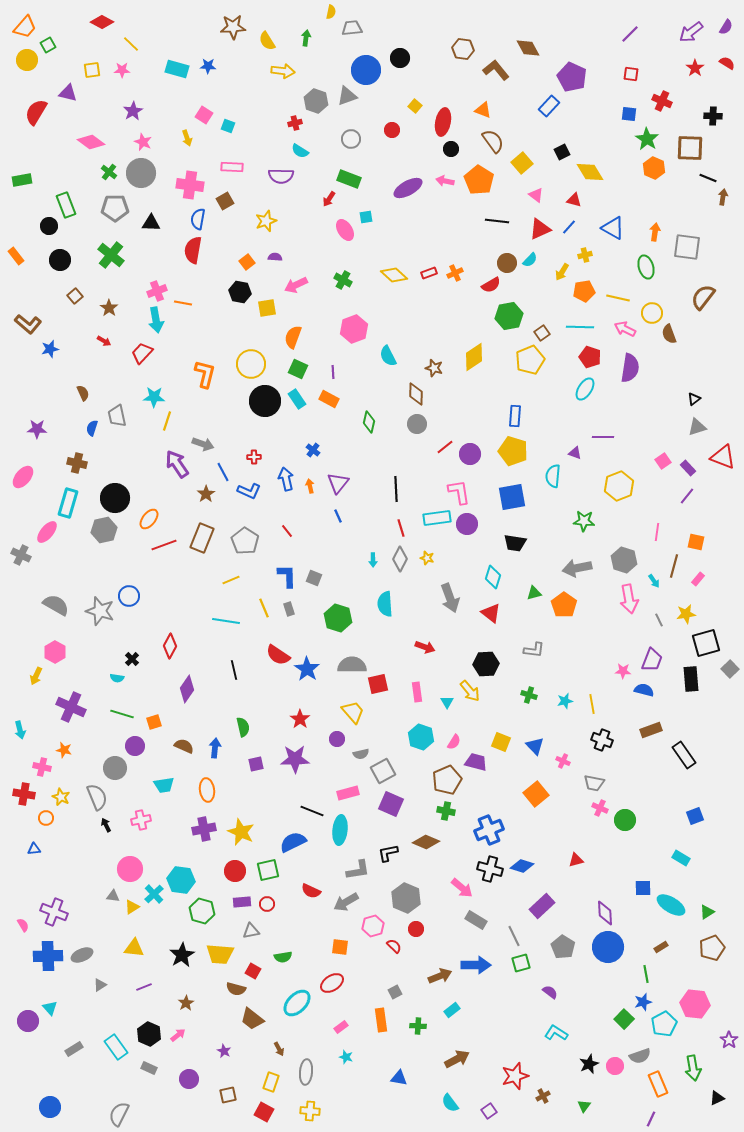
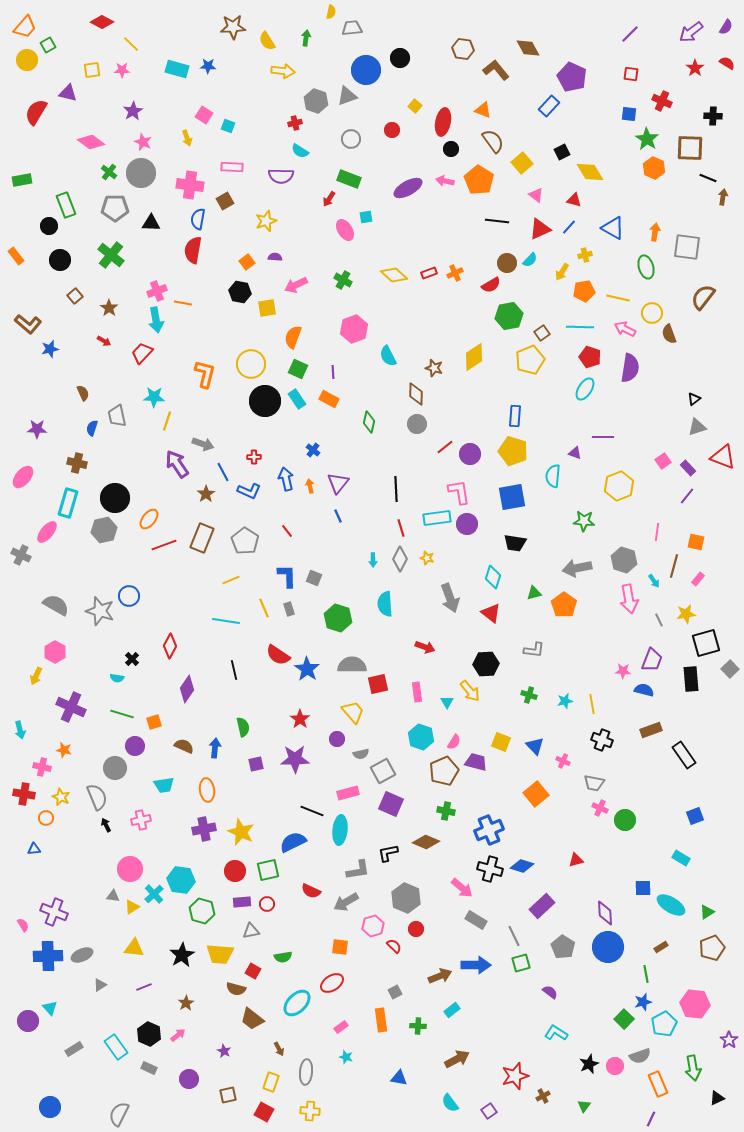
brown pentagon at (447, 780): moved 3 px left, 9 px up
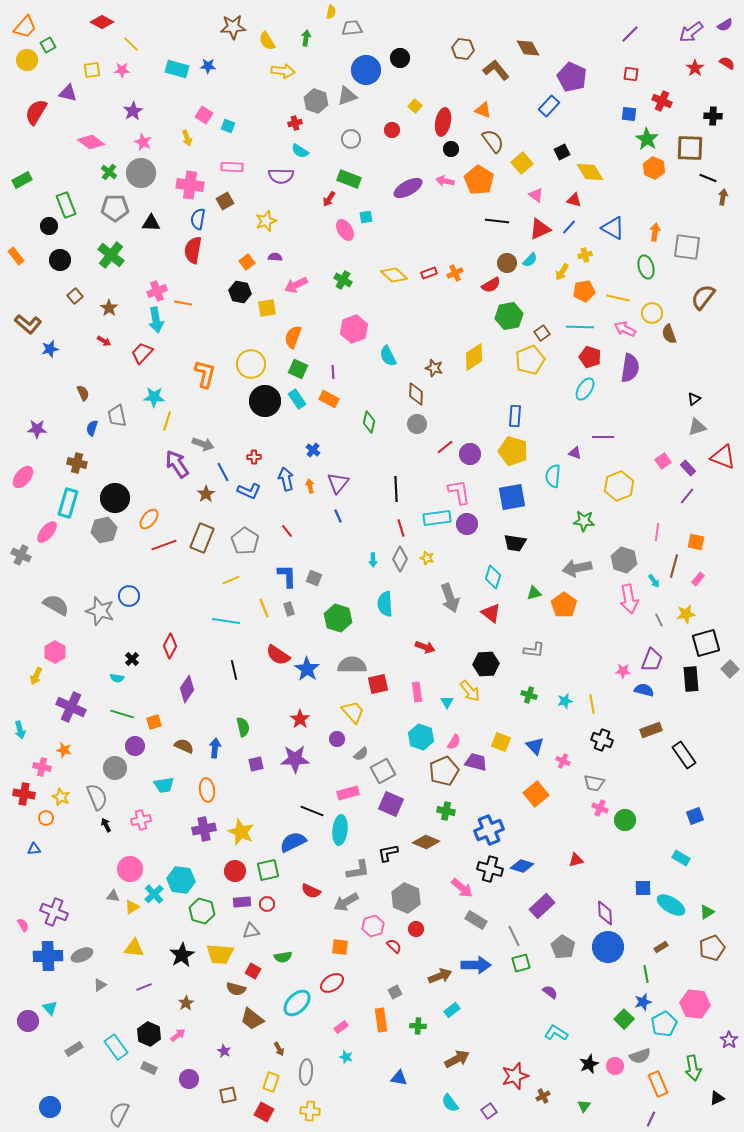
purple semicircle at (726, 27): moved 1 px left, 2 px up; rotated 28 degrees clockwise
green rectangle at (22, 180): rotated 18 degrees counterclockwise
gray semicircle at (361, 754): rotated 28 degrees counterclockwise
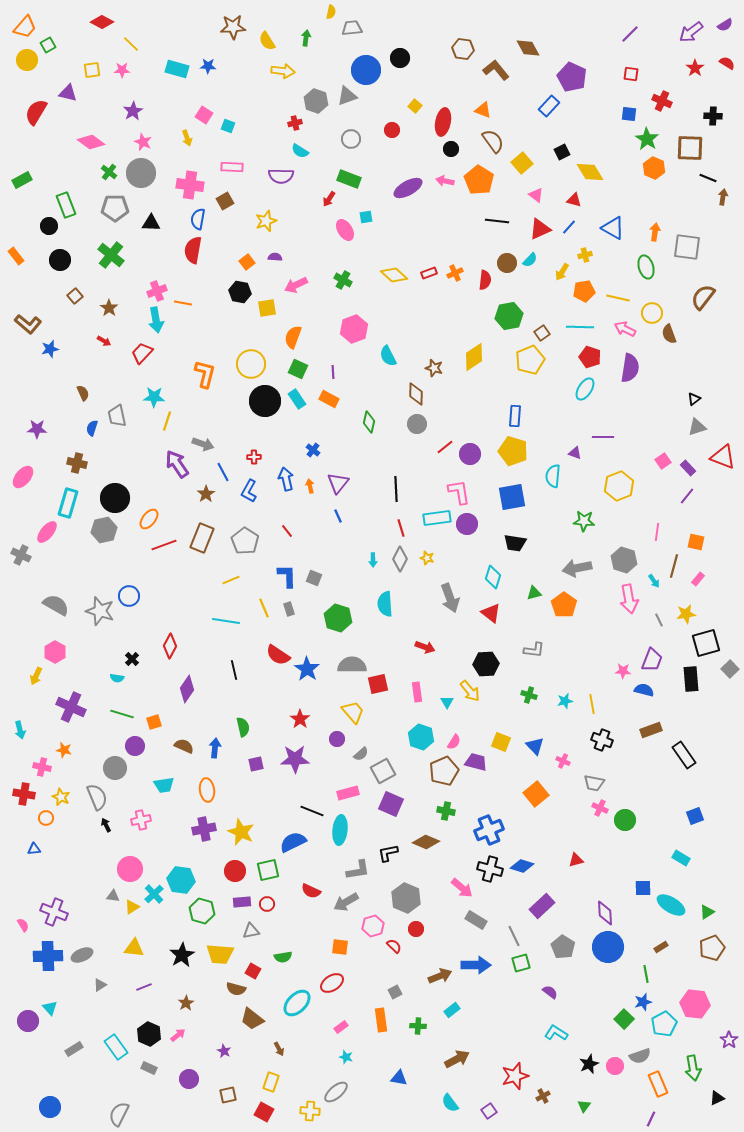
red semicircle at (491, 285): moved 6 px left, 5 px up; rotated 54 degrees counterclockwise
blue L-shape at (249, 491): rotated 95 degrees clockwise
gray ellipse at (306, 1072): moved 30 px right, 20 px down; rotated 45 degrees clockwise
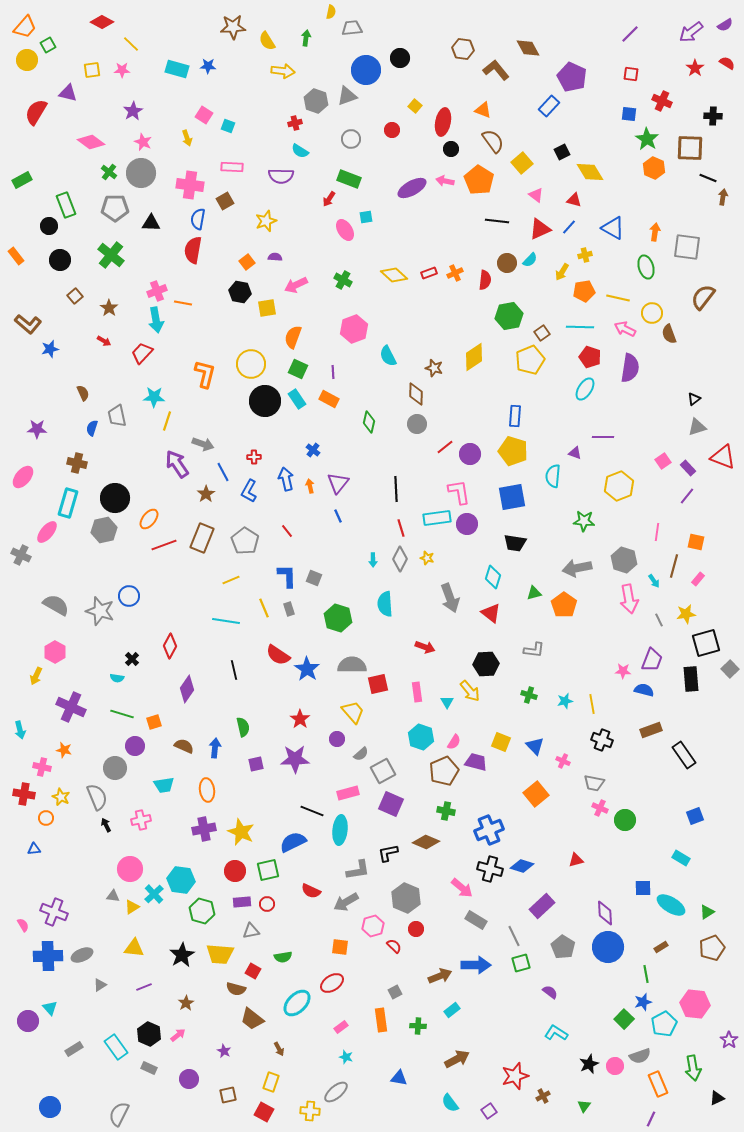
purple ellipse at (408, 188): moved 4 px right
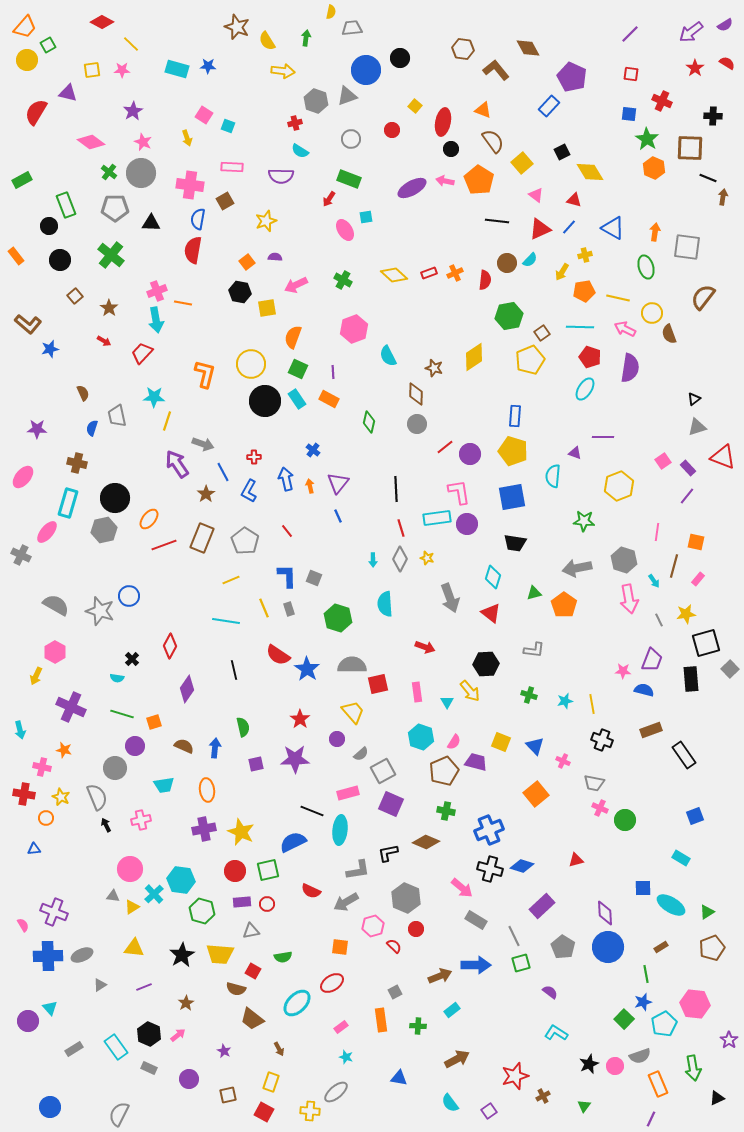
brown star at (233, 27): moved 4 px right; rotated 25 degrees clockwise
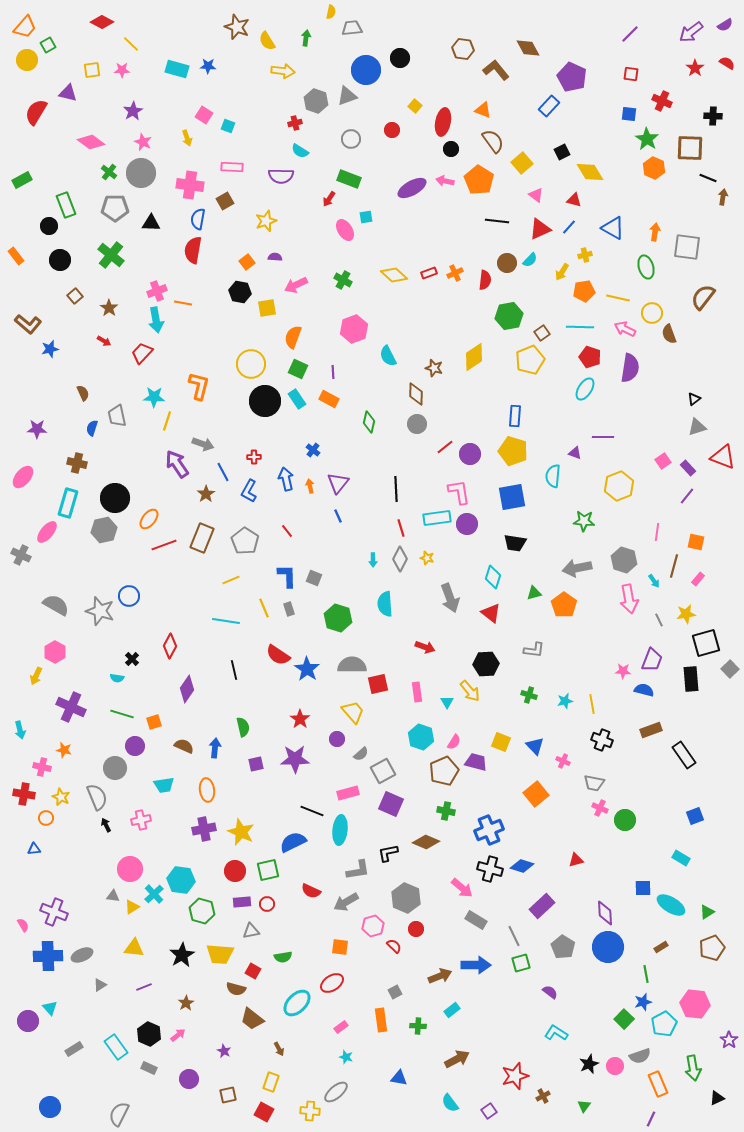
orange L-shape at (205, 374): moved 6 px left, 12 px down
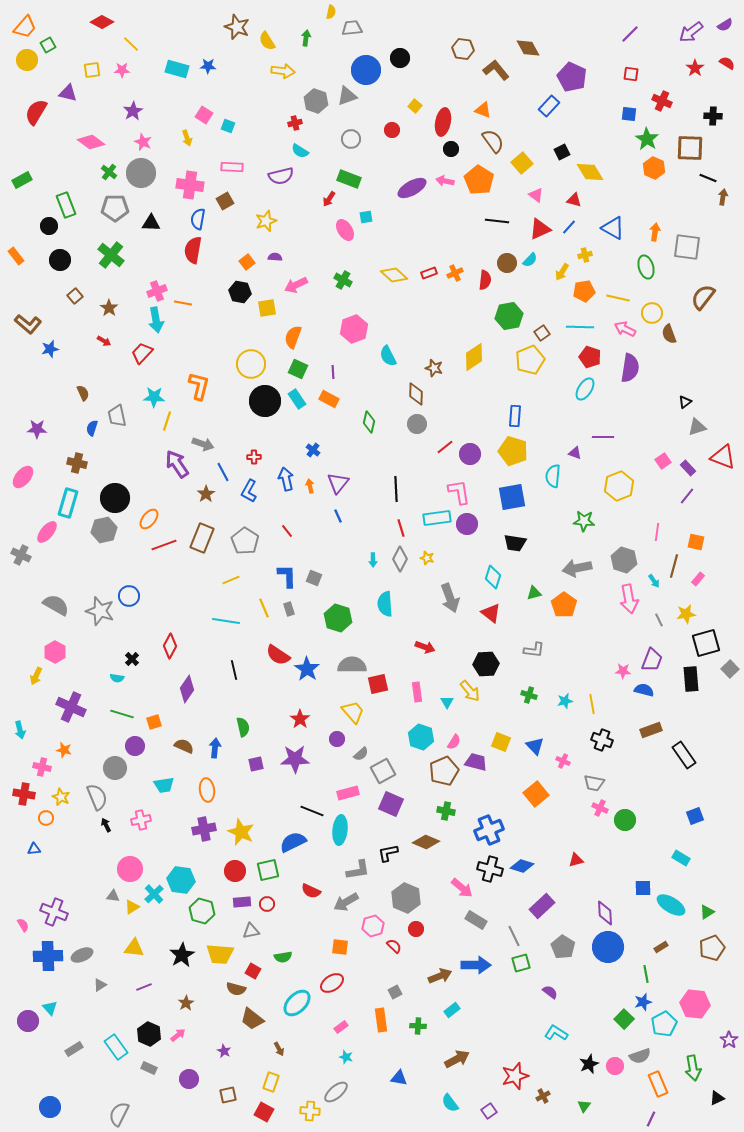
purple semicircle at (281, 176): rotated 15 degrees counterclockwise
black triangle at (694, 399): moved 9 px left, 3 px down
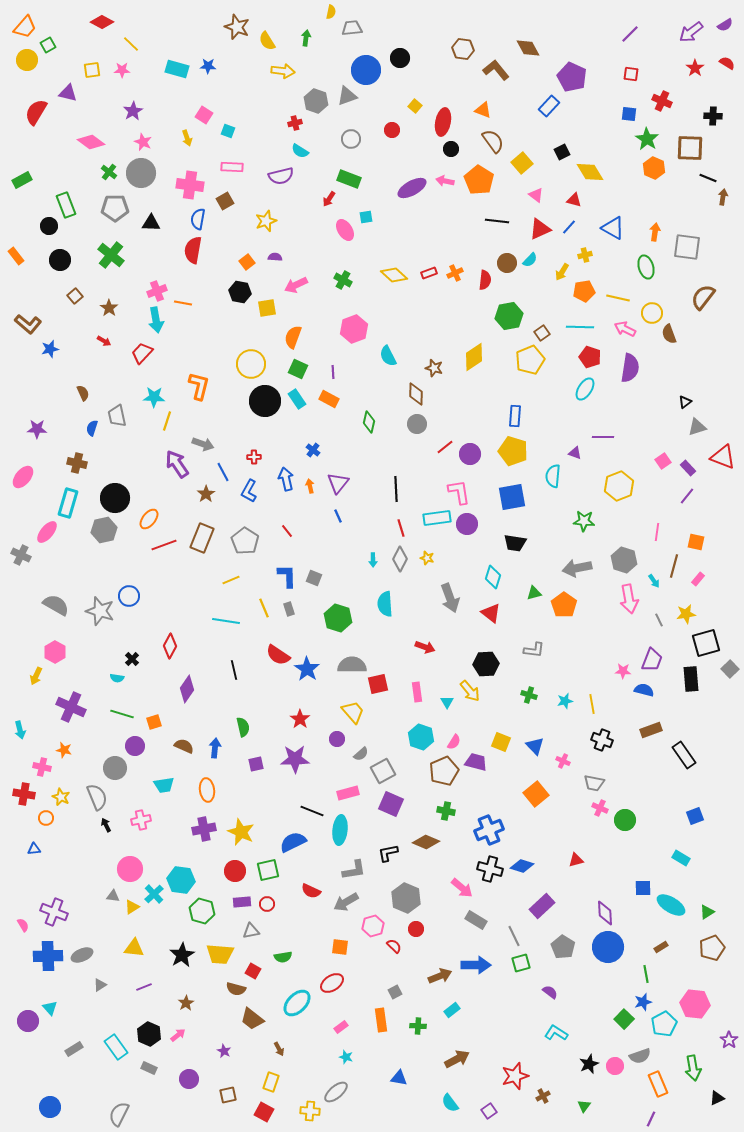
cyan square at (228, 126): moved 5 px down
gray L-shape at (358, 870): moved 4 px left
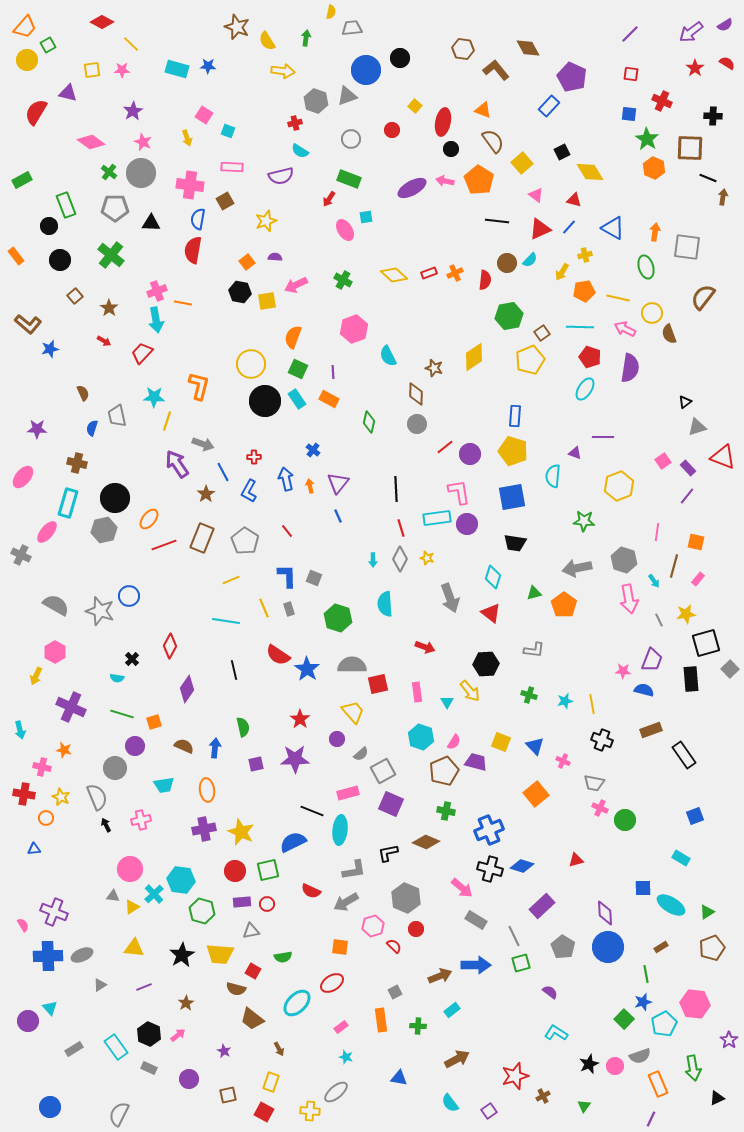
yellow square at (267, 308): moved 7 px up
